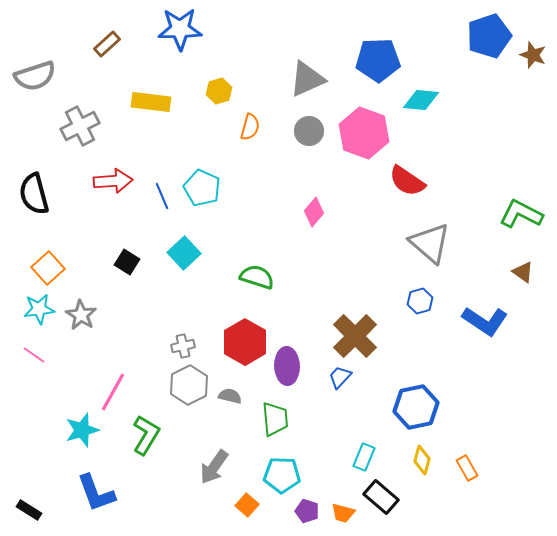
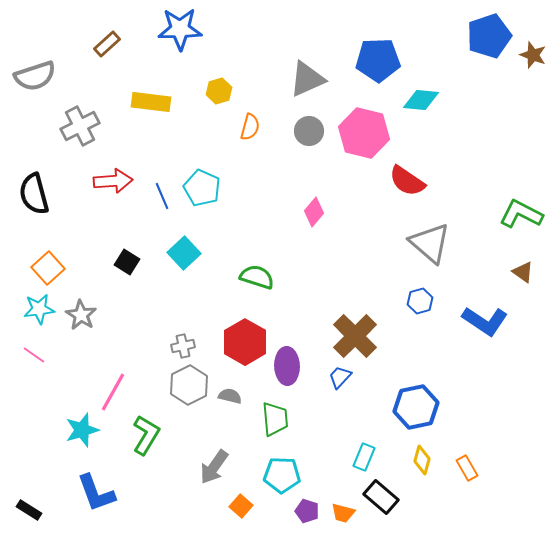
pink hexagon at (364, 133): rotated 6 degrees counterclockwise
orange square at (247, 505): moved 6 px left, 1 px down
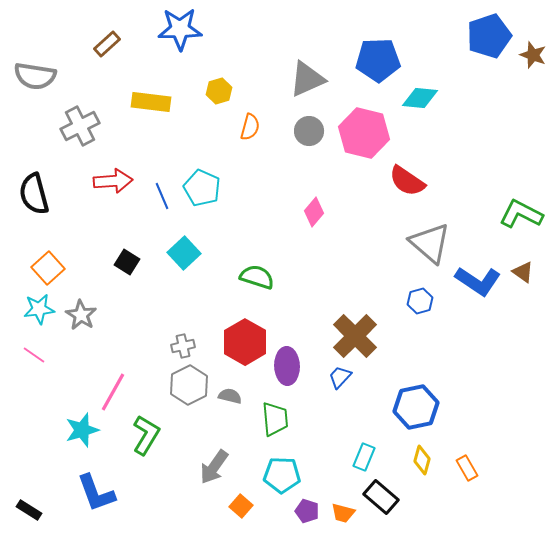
gray semicircle at (35, 76): rotated 27 degrees clockwise
cyan diamond at (421, 100): moved 1 px left, 2 px up
blue L-shape at (485, 321): moved 7 px left, 40 px up
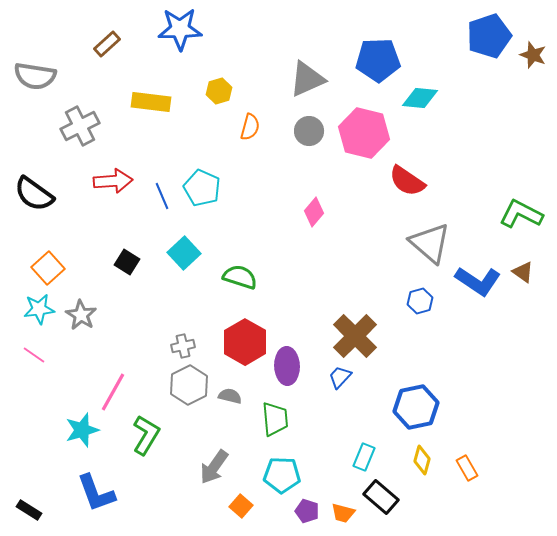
black semicircle at (34, 194): rotated 39 degrees counterclockwise
green semicircle at (257, 277): moved 17 px left
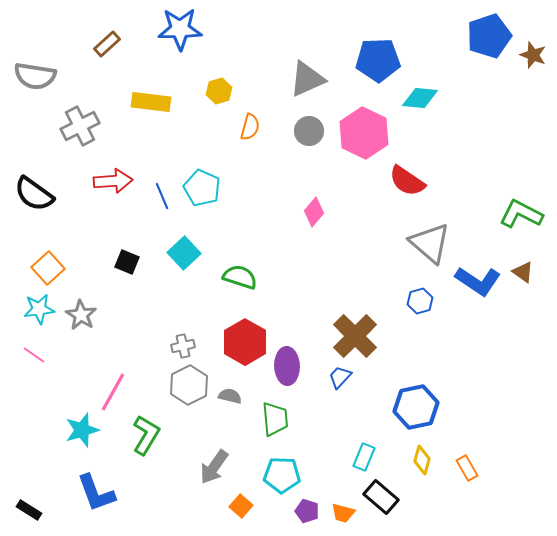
pink hexagon at (364, 133): rotated 12 degrees clockwise
black square at (127, 262): rotated 10 degrees counterclockwise
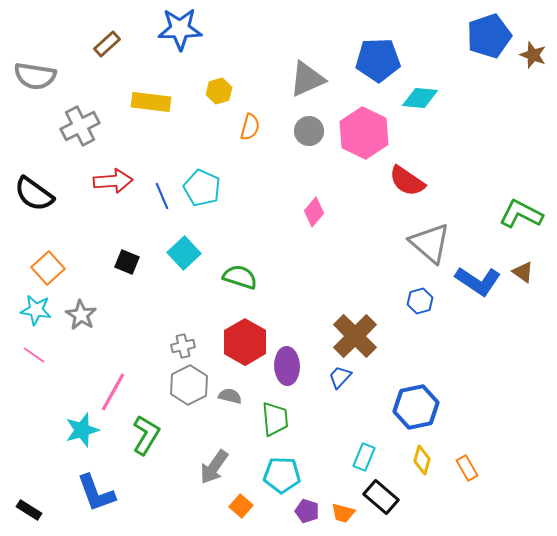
cyan star at (39, 309): moved 3 px left, 1 px down; rotated 16 degrees clockwise
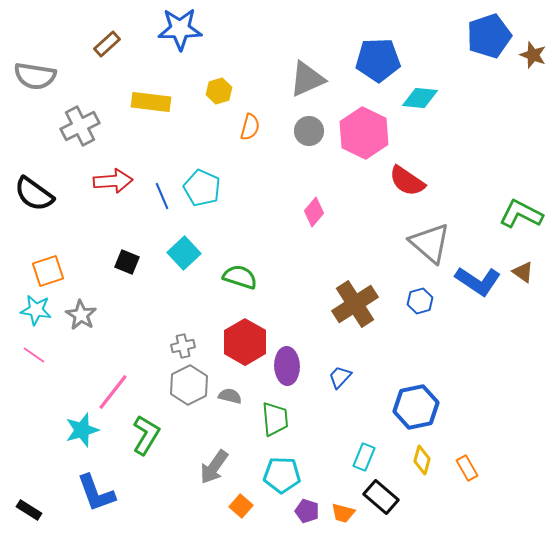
orange square at (48, 268): moved 3 px down; rotated 24 degrees clockwise
brown cross at (355, 336): moved 32 px up; rotated 12 degrees clockwise
pink line at (113, 392): rotated 9 degrees clockwise
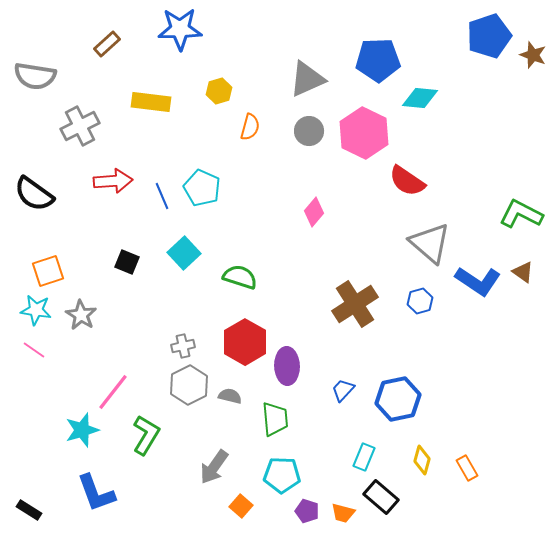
pink line at (34, 355): moved 5 px up
blue trapezoid at (340, 377): moved 3 px right, 13 px down
blue hexagon at (416, 407): moved 18 px left, 8 px up
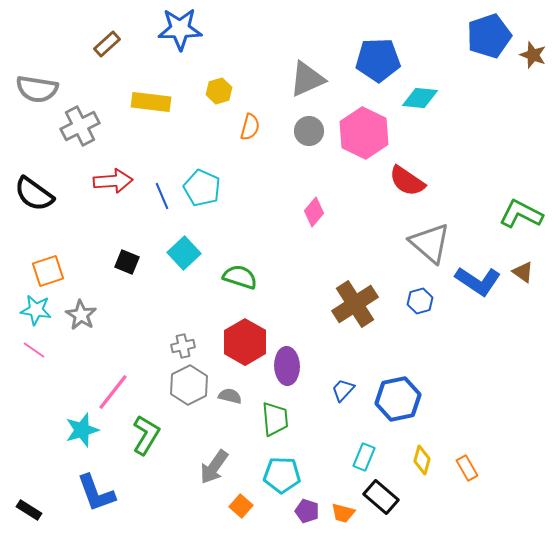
gray semicircle at (35, 76): moved 2 px right, 13 px down
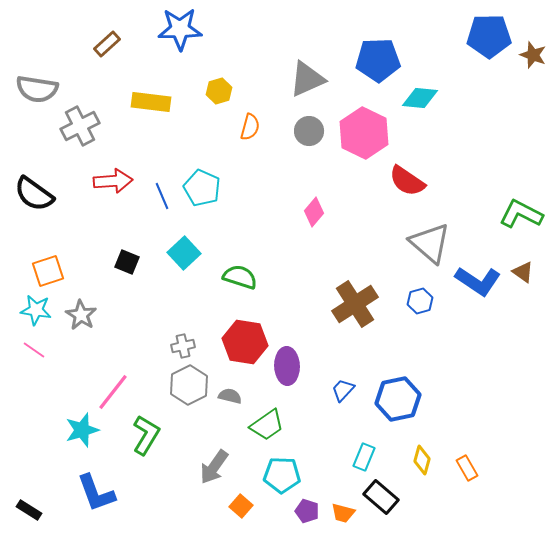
blue pentagon at (489, 36): rotated 18 degrees clockwise
red hexagon at (245, 342): rotated 21 degrees counterclockwise
green trapezoid at (275, 419): moved 8 px left, 6 px down; rotated 60 degrees clockwise
